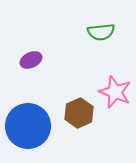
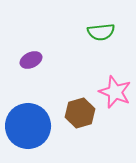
brown hexagon: moved 1 px right; rotated 8 degrees clockwise
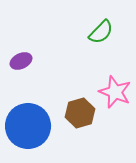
green semicircle: rotated 40 degrees counterclockwise
purple ellipse: moved 10 px left, 1 px down
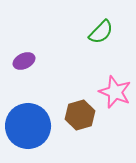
purple ellipse: moved 3 px right
brown hexagon: moved 2 px down
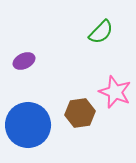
brown hexagon: moved 2 px up; rotated 8 degrees clockwise
blue circle: moved 1 px up
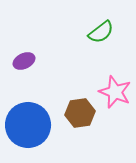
green semicircle: rotated 8 degrees clockwise
